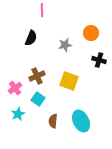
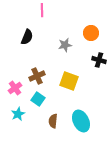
black semicircle: moved 4 px left, 1 px up
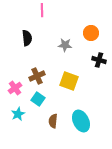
black semicircle: moved 1 px down; rotated 28 degrees counterclockwise
gray star: rotated 16 degrees clockwise
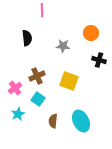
gray star: moved 2 px left, 1 px down
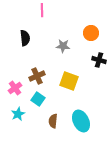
black semicircle: moved 2 px left
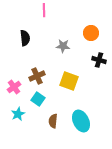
pink line: moved 2 px right
pink cross: moved 1 px left, 1 px up
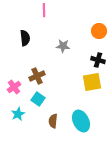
orange circle: moved 8 px right, 2 px up
black cross: moved 1 px left
yellow square: moved 23 px right, 1 px down; rotated 30 degrees counterclockwise
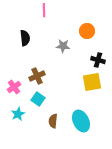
orange circle: moved 12 px left
